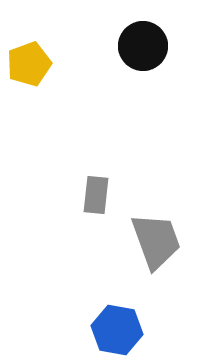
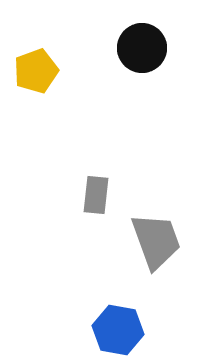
black circle: moved 1 px left, 2 px down
yellow pentagon: moved 7 px right, 7 px down
blue hexagon: moved 1 px right
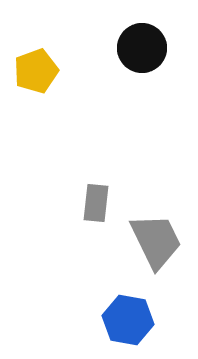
gray rectangle: moved 8 px down
gray trapezoid: rotated 6 degrees counterclockwise
blue hexagon: moved 10 px right, 10 px up
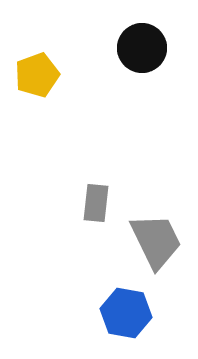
yellow pentagon: moved 1 px right, 4 px down
blue hexagon: moved 2 px left, 7 px up
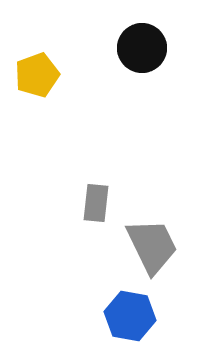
gray trapezoid: moved 4 px left, 5 px down
blue hexagon: moved 4 px right, 3 px down
